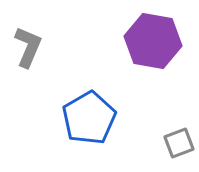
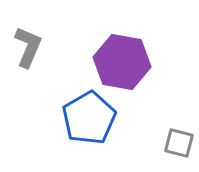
purple hexagon: moved 31 px left, 21 px down
gray square: rotated 36 degrees clockwise
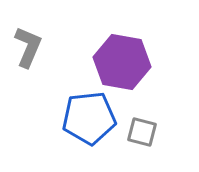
blue pentagon: rotated 24 degrees clockwise
gray square: moved 37 px left, 11 px up
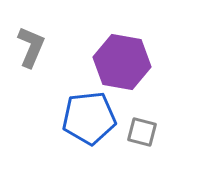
gray L-shape: moved 3 px right
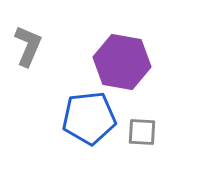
gray L-shape: moved 3 px left, 1 px up
gray square: rotated 12 degrees counterclockwise
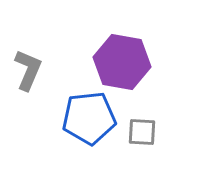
gray L-shape: moved 24 px down
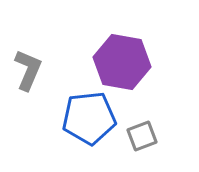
gray square: moved 4 px down; rotated 24 degrees counterclockwise
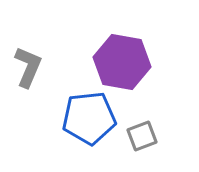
gray L-shape: moved 3 px up
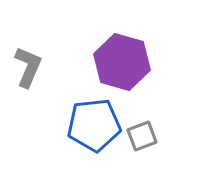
purple hexagon: rotated 6 degrees clockwise
blue pentagon: moved 5 px right, 7 px down
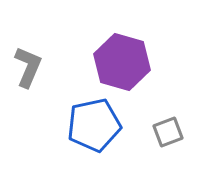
blue pentagon: rotated 6 degrees counterclockwise
gray square: moved 26 px right, 4 px up
